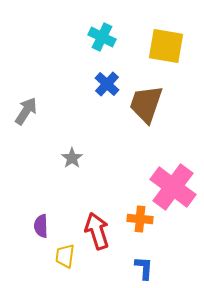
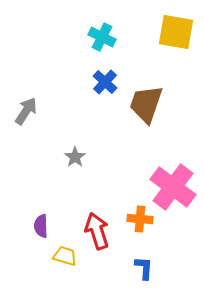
yellow square: moved 10 px right, 14 px up
blue cross: moved 2 px left, 2 px up
gray star: moved 3 px right, 1 px up
yellow trapezoid: rotated 100 degrees clockwise
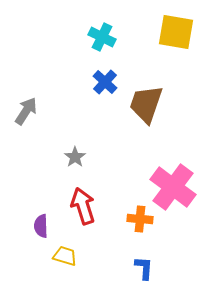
red arrow: moved 14 px left, 25 px up
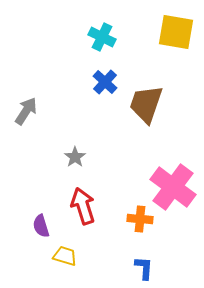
purple semicircle: rotated 15 degrees counterclockwise
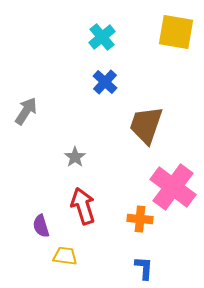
cyan cross: rotated 24 degrees clockwise
brown trapezoid: moved 21 px down
yellow trapezoid: rotated 10 degrees counterclockwise
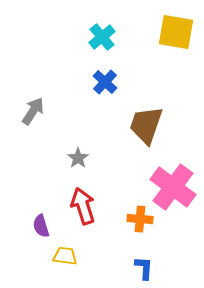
gray arrow: moved 7 px right
gray star: moved 3 px right, 1 px down
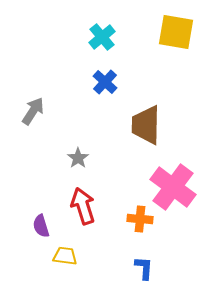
brown trapezoid: rotated 18 degrees counterclockwise
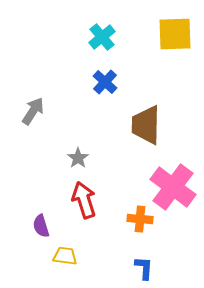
yellow square: moved 1 px left, 2 px down; rotated 12 degrees counterclockwise
red arrow: moved 1 px right, 6 px up
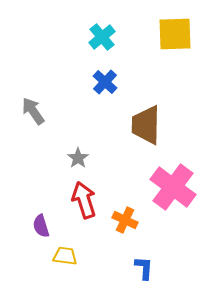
gray arrow: rotated 68 degrees counterclockwise
orange cross: moved 15 px left, 1 px down; rotated 20 degrees clockwise
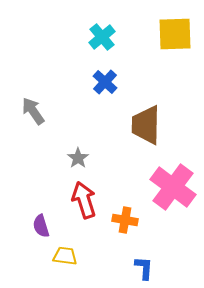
orange cross: rotated 15 degrees counterclockwise
